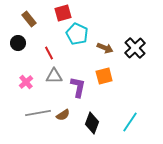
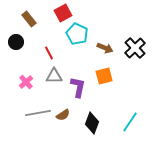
red square: rotated 12 degrees counterclockwise
black circle: moved 2 px left, 1 px up
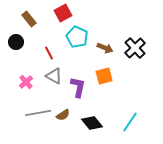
cyan pentagon: moved 3 px down
gray triangle: rotated 30 degrees clockwise
black diamond: rotated 60 degrees counterclockwise
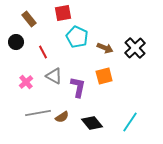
red square: rotated 18 degrees clockwise
red line: moved 6 px left, 1 px up
brown semicircle: moved 1 px left, 2 px down
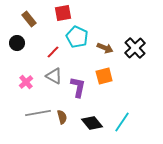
black circle: moved 1 px right, 1 px down
red line: moved 10 px right; rotated 72 degrees clockwise
brown semicircle: rotated 72 degrees counterclockwise
cyan line: moved 8 px left
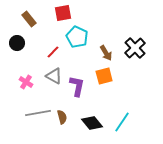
brown arrow: moved 1 px right, 5 px down; rotated 35 degrees clockwise
pink cross: rotated 16 degrees counterclockwise
purple L-shape: moved 1 px left, 1 px up
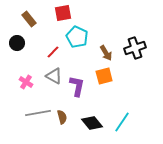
black cross: rotated 25 degrees clockwise
